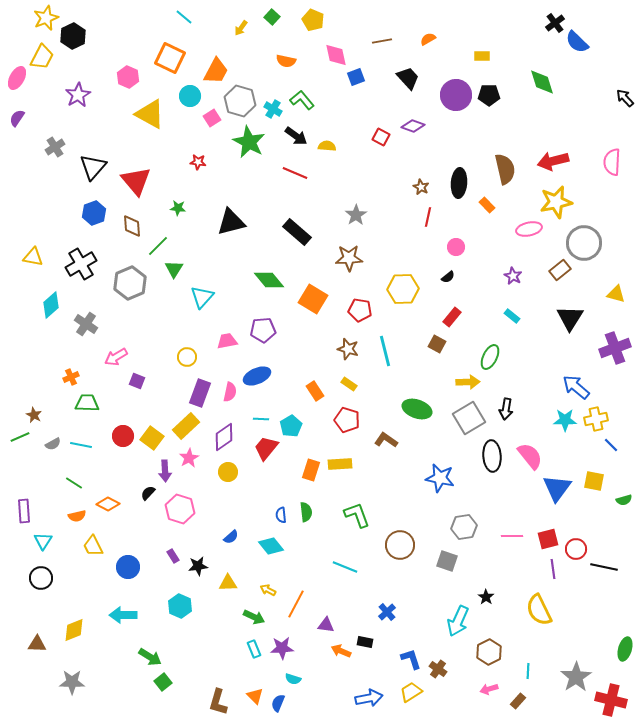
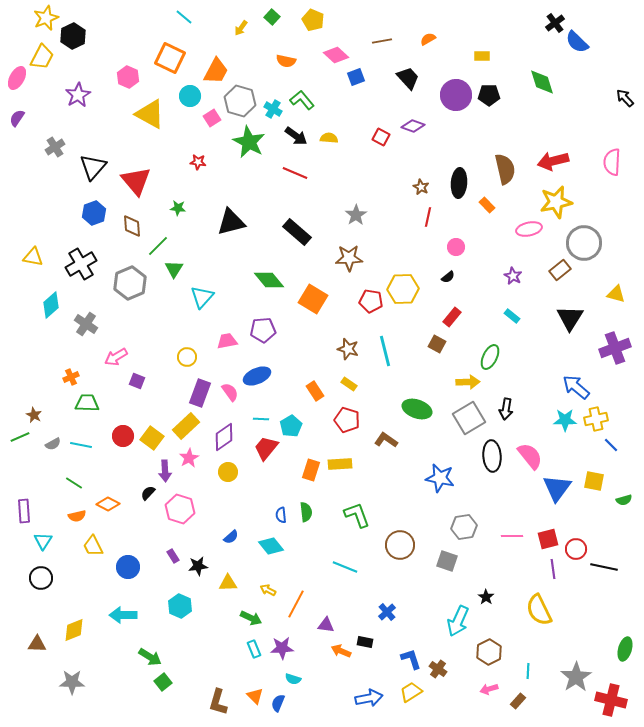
pink diamond at (336, 55): rotated 35 degrees counterclockwise
yellow semicircle at (327, 146): moved 2 px right, 8 px up
red pentagon at (360, 310): moved 11 px right, 9 px up
pink semicircle at (230, 392): rotated 48 degrees counterclockwise
green arrow at (254, 617): moved 3 px left, 1 px down
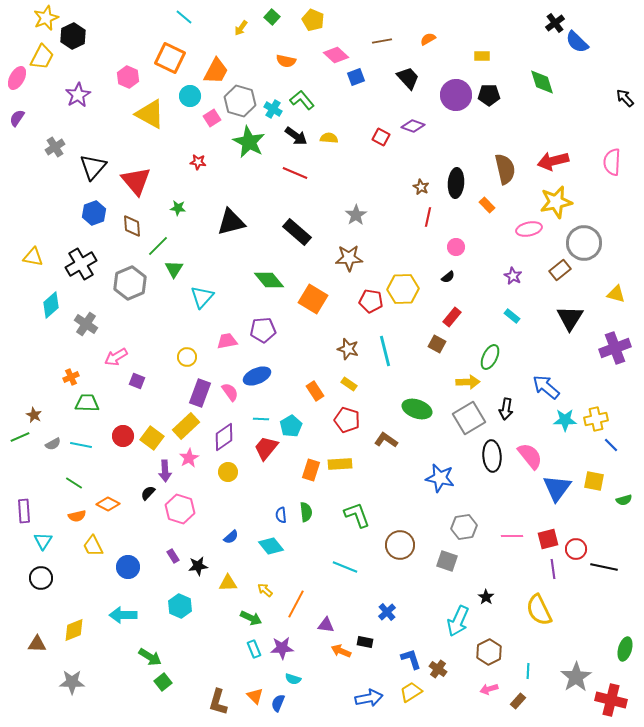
black ellipse at (459, 183): moved 3 px left
blue arrow at (576, 387): moved 30 px left
yellow arrow at (268, 590): moved 3 px left; rotated 14 degrees clockwise
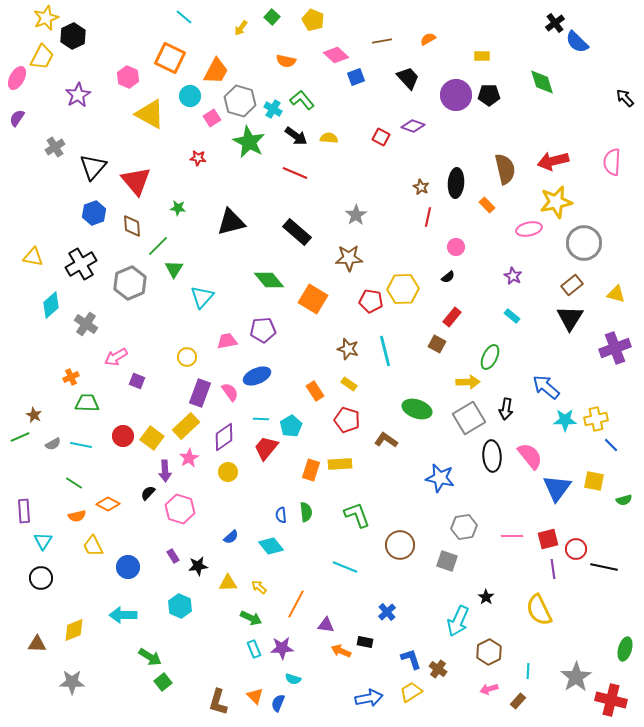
red star at (198, 162): moved 4 px up
brown rectangle at (560, 270): moved 12 px right, 15 px down
yellow arrow at (265, 590): moved 6 px left, 3 px up
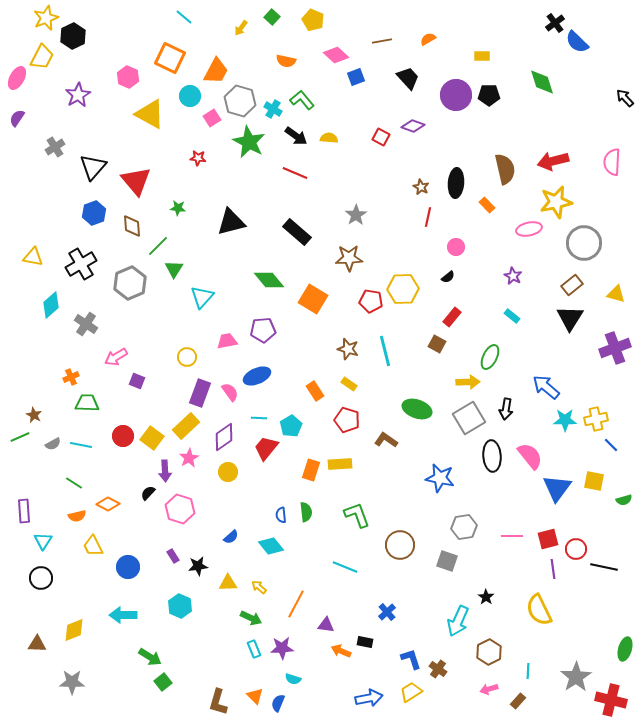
cyan line at (261, 419): moved 2 px left, 1 px up
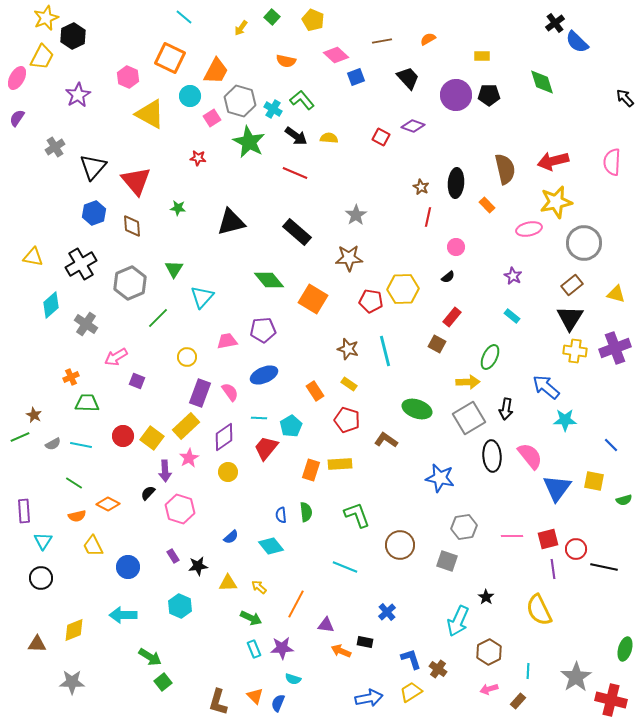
green line at (158, 246): moved 72 px down
blue ellipse at (257, 376): moved 7 px right, 1 px up
yellow cross at (596, 419): moved 21 px left, 68 px up; rotated 20 degrees clockwise
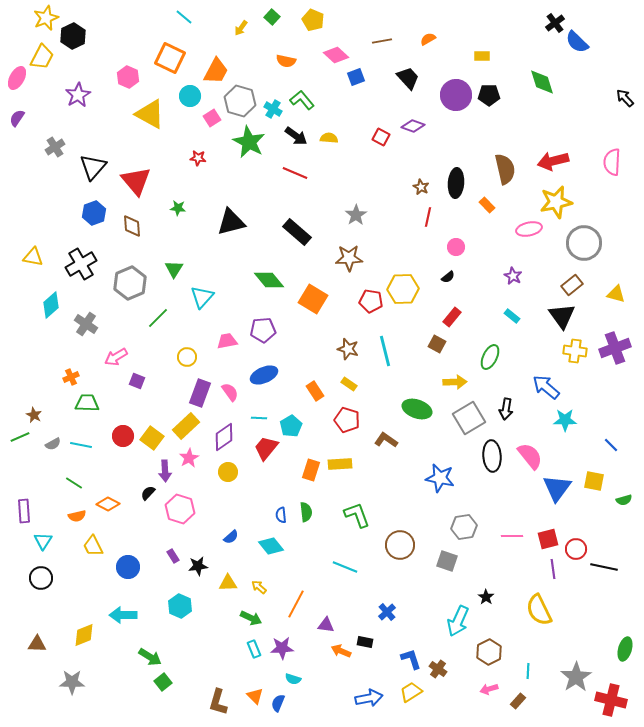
black triangle at (570, 318): moved 8 px left, 2 px up; rotated 8 degrees counterclockwise
yellow arrow at (468, 382): moved 13 px left
yellow diamond at (74, 630): moved 10 px right, 5 px down
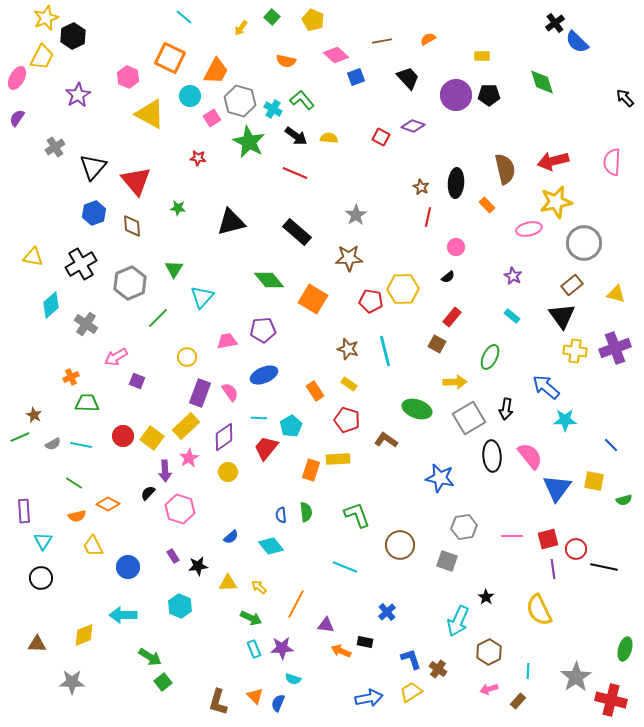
yellow rectangle at (340, 464): moved 2 px left, 5 px up
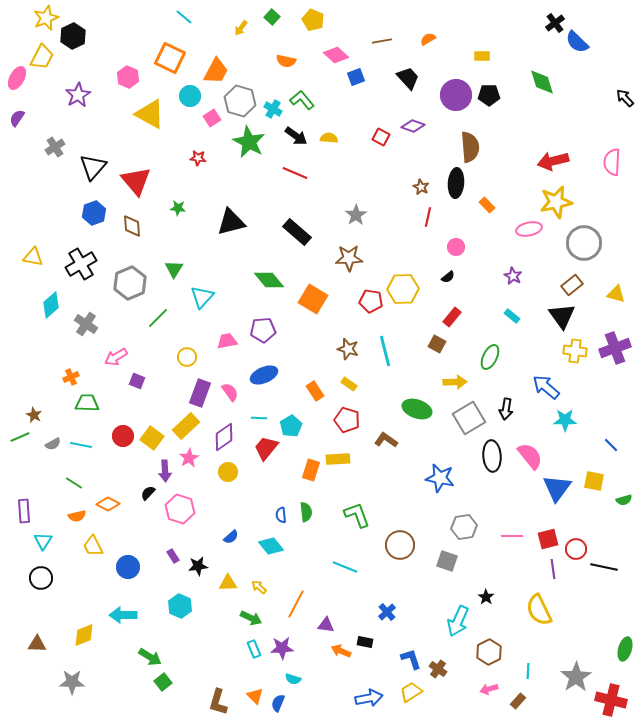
brown semicircle at (505, 169): moved 35 px left, 22 px up; rotated 8 degrees clockwise
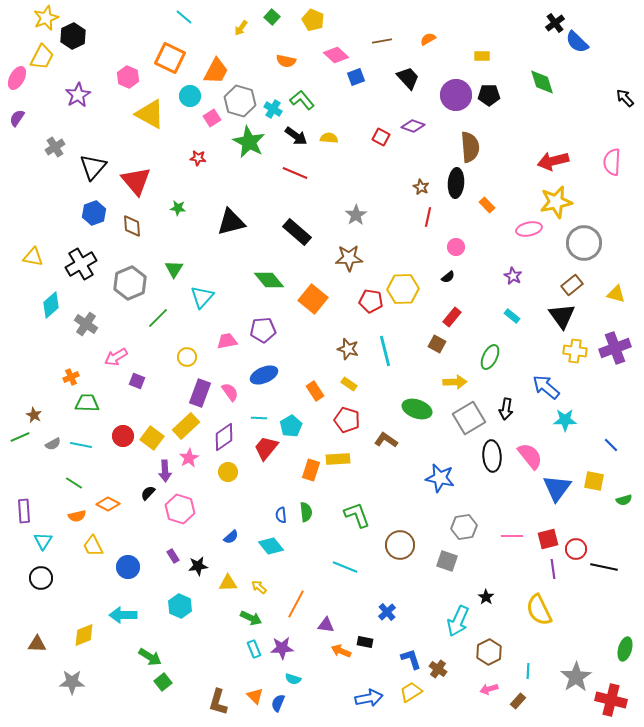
orange square at (313, 299): rotated 8 degrees clockwise
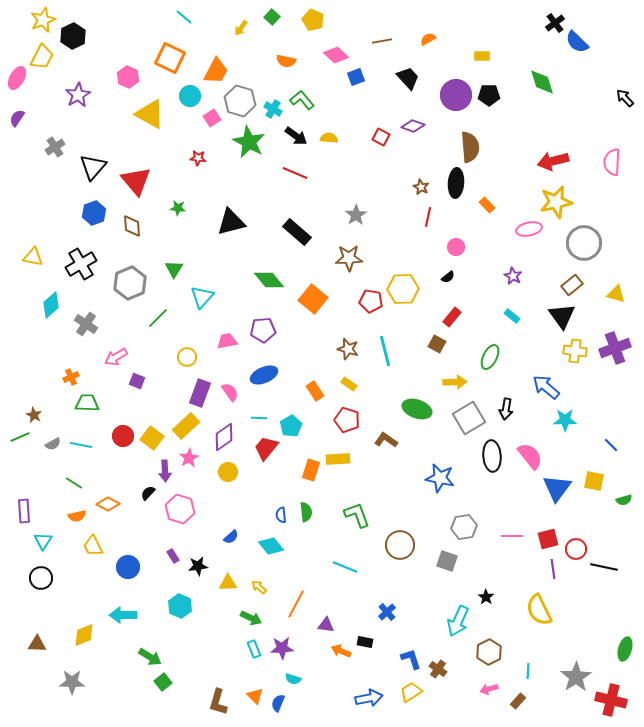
yellow star at (46, 18): moved 3 px left, 2 px down
